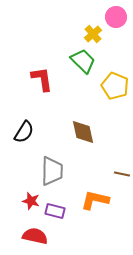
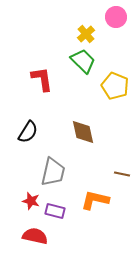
yellow cross: moved 7 px left
black semicircle: moved 4 px right
gray trapezoid: moved 1 px right, 1 px down; rotated 12 degrees clockwise
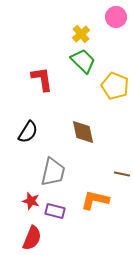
yellow cross: moved 5 px left
red semicircle: moved 3 px left, 2 px down; rotated 100 degrees clockwise
